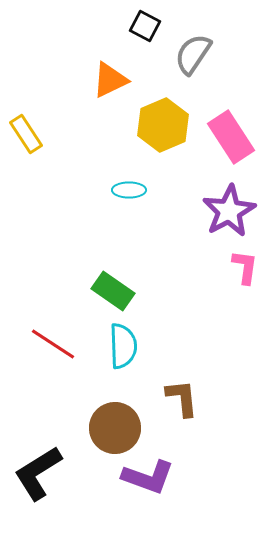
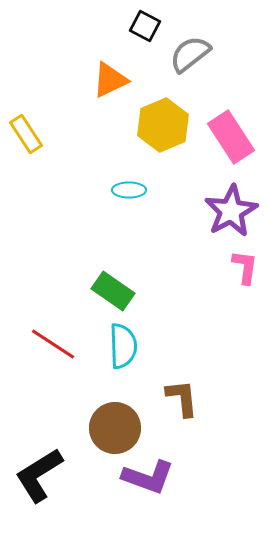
gray semicircle: moved 3 px left; rotated 18 degrees clockwise
purple star: moved 2 px right
black L-shape: moved 1 px right, 2 px down
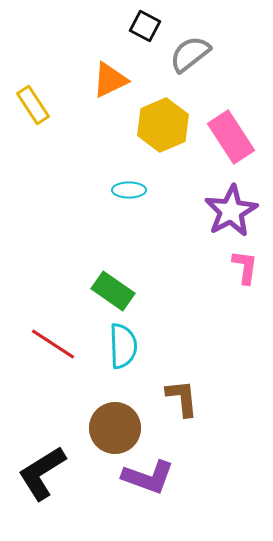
yellow rectangle: moved 7 px right, 29 px up
black L-shape: moved 3 px right, 2 px up
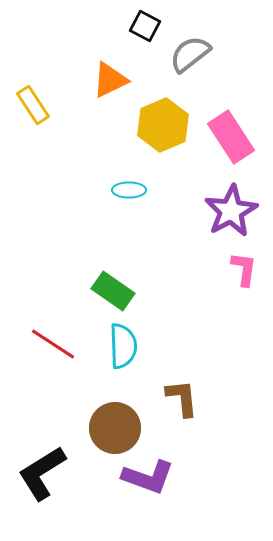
pink L-shape: moved 1 px left, 2 px down
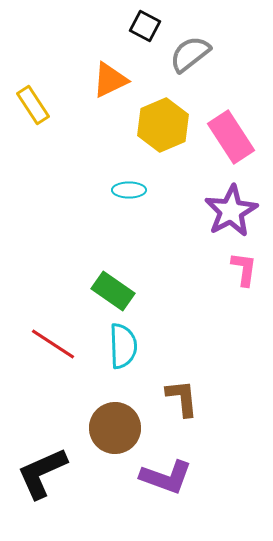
black L-shape: rotated 8 degrees clockwise
purple L-shape: moved 18 px right
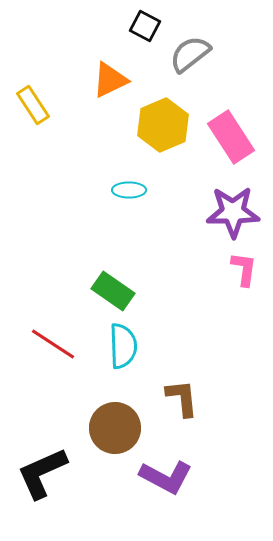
purple star: moved 2 px right, 1 px down; rotated 28 degrees clockwise
purple L-shape: rotated 8 degrees clockwise
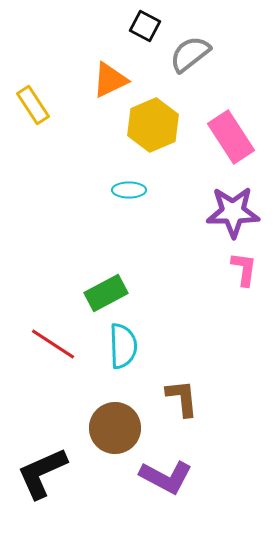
yellow hexagon: moved 10 px left
green rectangle: moved 7 px left, 2 px down; rotated 63 degrees counterclockwise
